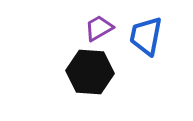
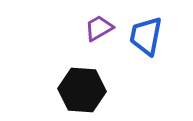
black hexagon: moved 8 px left, 18 px down
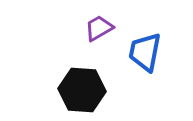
blue trapezoid: moved 1 px left, 16 px down
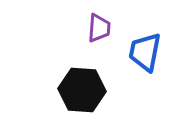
purple trapezoid: rotated 124 degrees clockwise
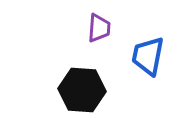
blue trapezoid: moved 3 px right, 4 px down
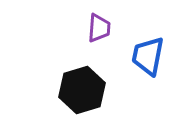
black hexagon: rotated 21 degrees counterclockwise
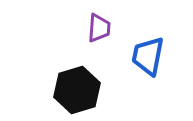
black hexagon: moved 5 px left
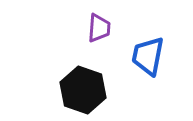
black hexagon: moved 6 px right; rotated 24 degrees counterclockwise
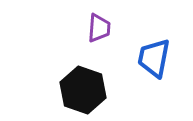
blue trapezoid: moved 6 px right, 2 px down
